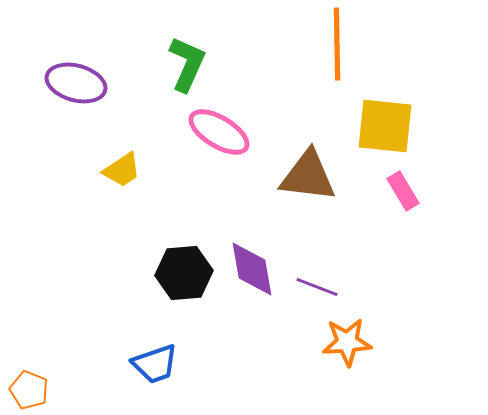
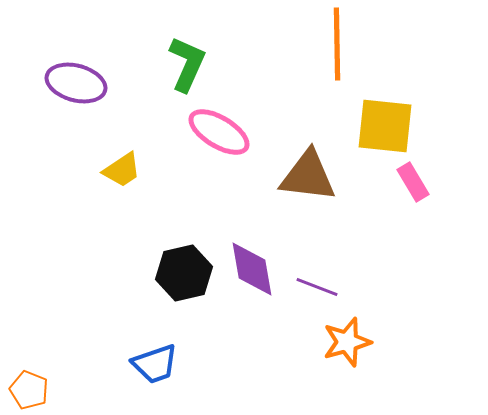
pink rectangle: moved 10 px right, 9 px up
black hexagon: rotated 8 degrees counterclockwise
orange star: rotated 12 degrees counterclockwise
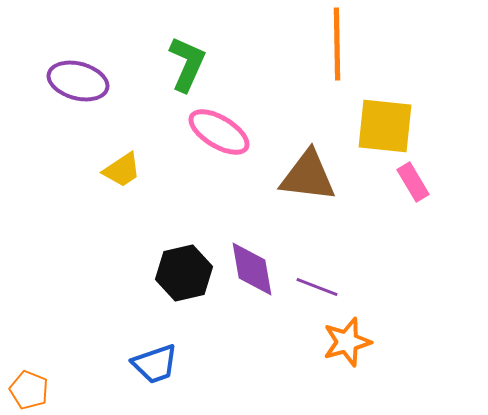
purple ellipse: moved 2 px right, 2 px up
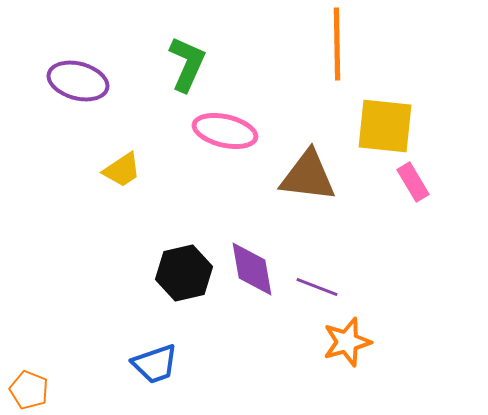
pink ellipse: moved 6 px right, 1 px up; rotated 18 degrees counterclockwise
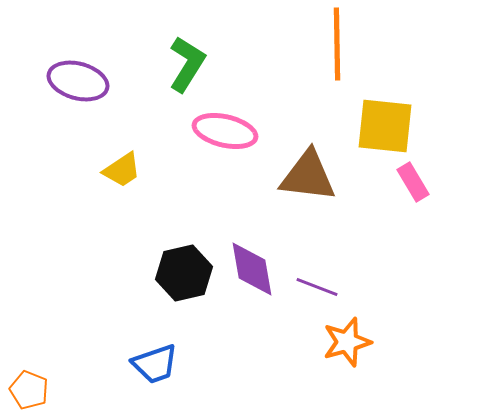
green L-shape: rotated 8 degrees clockwise
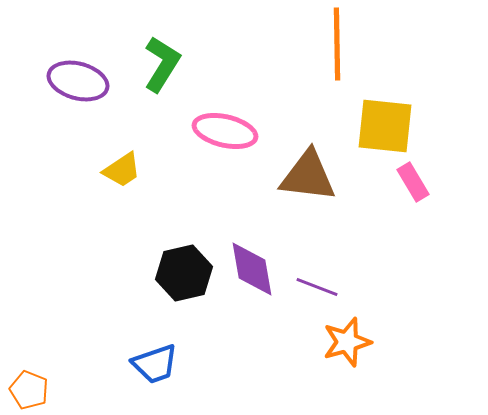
green L-shape: moved 25 px left
